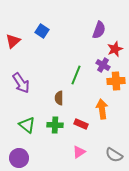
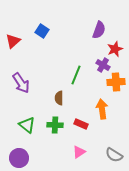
orange cross: moved 1 px down
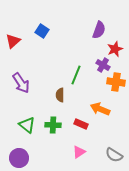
orange cross: rotated 12 degrees clockwise
brown semicircle: moved 1 px right, 3 px up
orange arrow: moved 2 px left; rotated 60 degrees counterclockwise
green cross: moved 2 px left
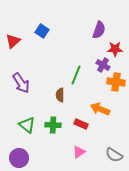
red star: rotated 21 degrees clockwise
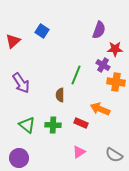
red rectangle: moved 1 px up
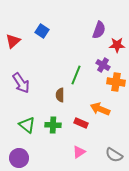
red star: moved 2 px right, 4 px up
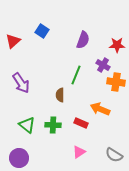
purple semicircle: moved 16 px left, 10 px down
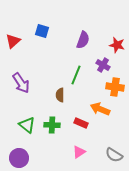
blue square: rotated 16 degrees counterclockwise
red star: rotated 14 degrees clockwise
orange cross: moved 1 px left, 5 px down
green cross: moved 1 px left
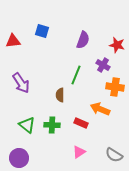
red triangle: rotated 35 degrees clockwise
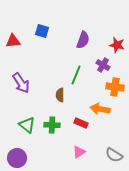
orange arrow: rotated 12 degrees counterclockwise
purple circle: moved 2 px left
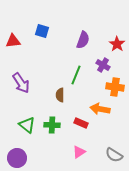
red star: moved 1 px up; rotated 21 degrees clockwise
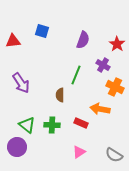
orange cross: rotated 18 degrees clockwise
purple circle: moved 11 px up
